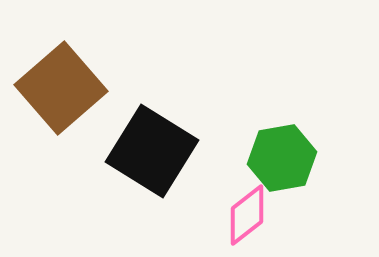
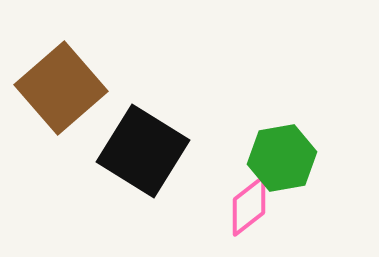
black square: moved 9 px left
pink diamond: moved 2 px right, 9 px up
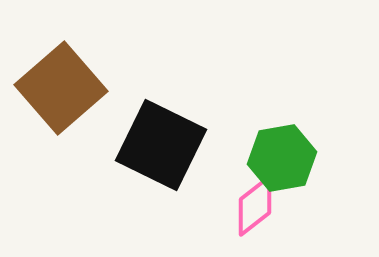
black square: moved 18 px right, 6 px up; rotated 6 degrees counterclockwise
pink diamond: moved 6 px right
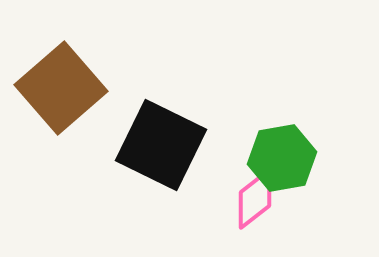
pink diamond: moved 7 px up
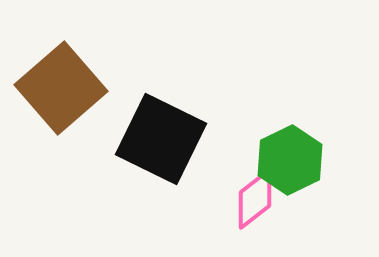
black square: moved 6 px up
green hexagon: moved 8 px right, 2 px down; rotated 16 degrees counterclockwise
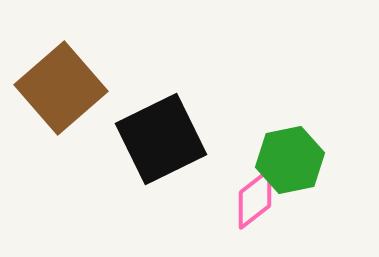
black square: rotated 38 degrees clockwise
green hexagon: rotated 14 degrees clockwise
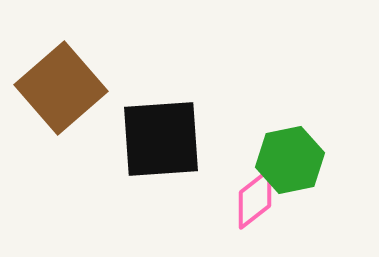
black square: rotated 22 degrees clockwise
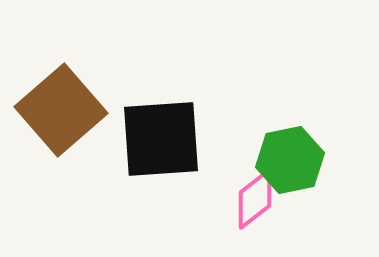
brown square: moved 22 px down
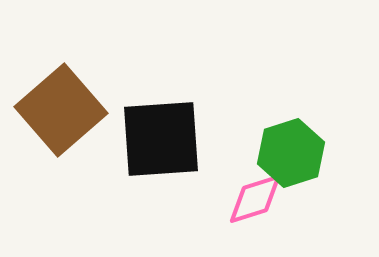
green hexagon: moved 1 px right, 7 px up; rotated 6 degrees counterclockwise
pink diamond: rotated 20 degrees clockwise
